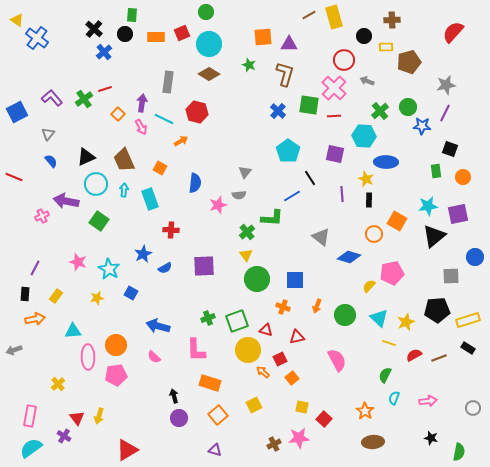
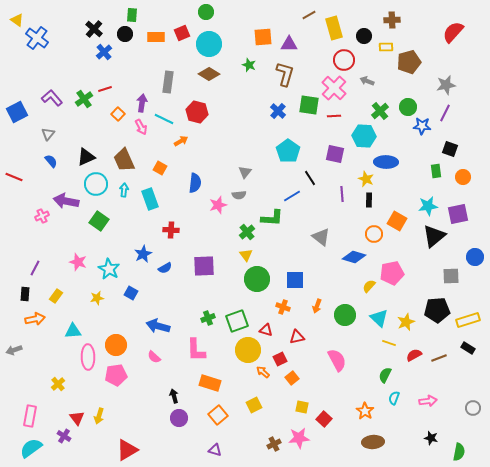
yellow rectangle at (334, 17): moved 11 px down
blue diamond at (349, 257): moved 5 px right
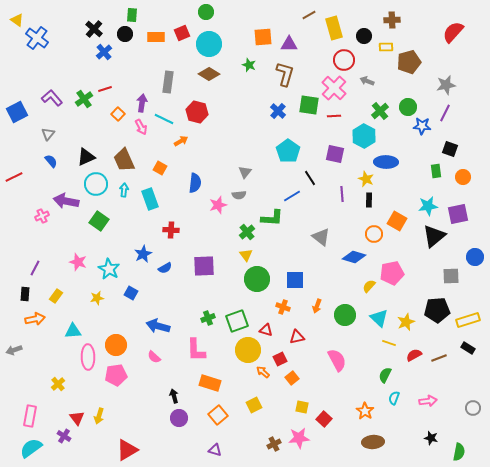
cyan hexagon at (364, 136): rotated 25 degrees clockwise
red line at (14, 177): rotated 48 degrees counterclockwise
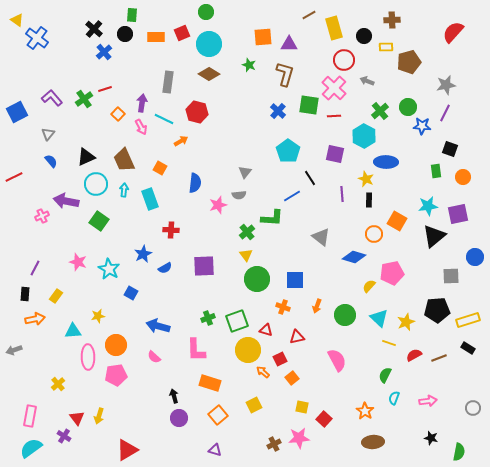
yellow star at (97, 298): moved 1 px right, 18 px down
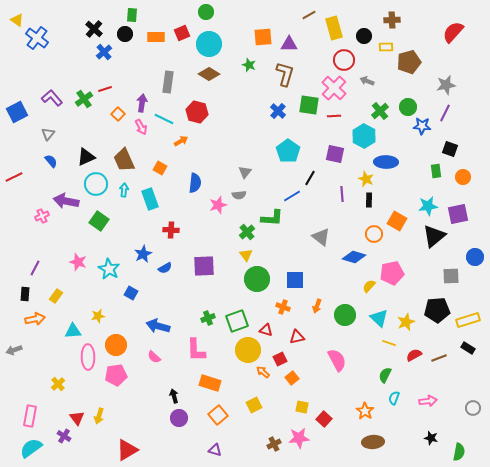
black line at (310, 178): rotated 63 degrees clockwise
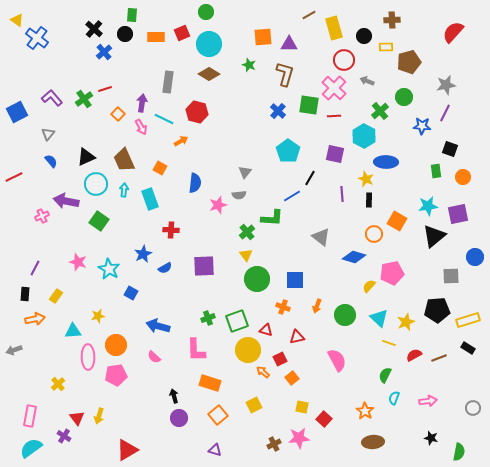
green circle at (408, 107): moved 4 px left, 10 px up
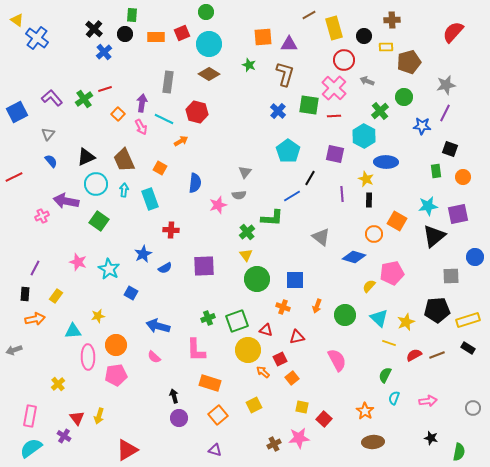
brown line at (439, 358): moved 2 px left, 3 px up
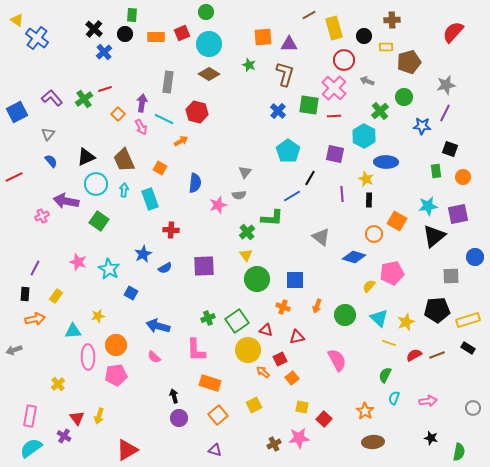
green square at (237, 321): rotated 15 degrees counterclockwise
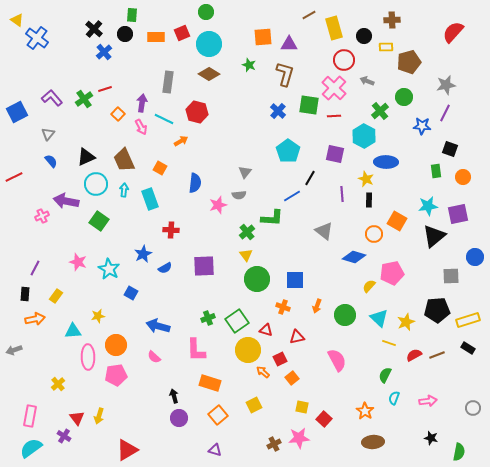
gray triangle at (321, 237): moved 3 px right, 6 px up
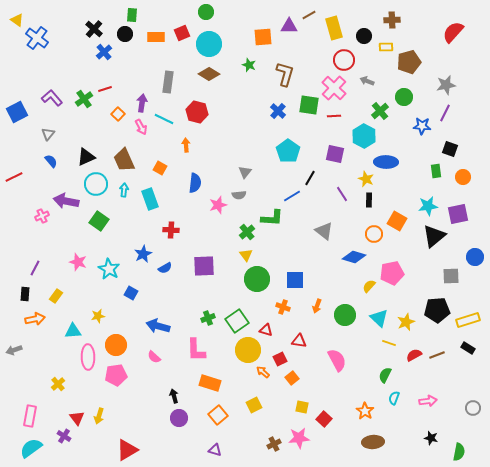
purple triangle at (289, 44): moved 18 px up
orange arrow at (181, 141): moved 5 px right, 4 px down; rotated 64 degrees counterclockwise
purple line at (342, 194): rotated 28 degrees counterclockwise
red triangle at (297, 337): moved 2 px right, 4 px down; rotated 21 degrees clockwise
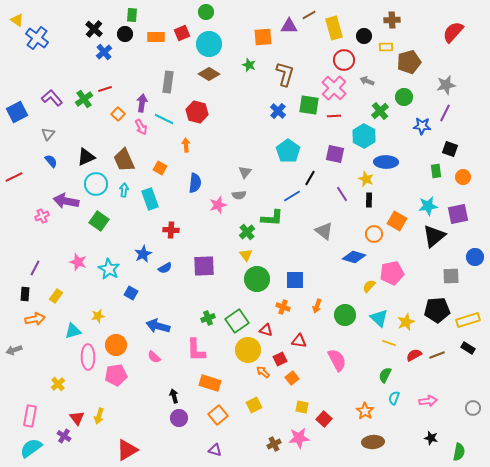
cyan triangle at (73, 331): rotated 12 degrees counterclockwise
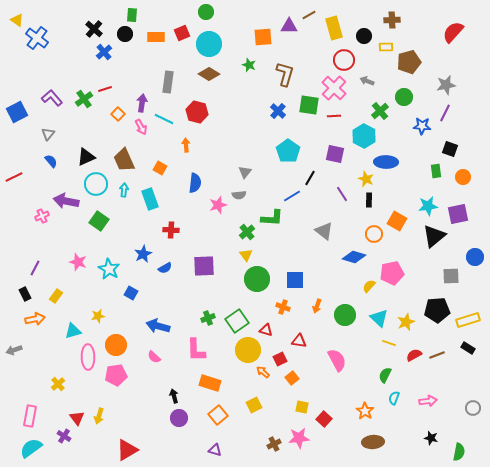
black rectangle at (25, 294): rotated 32 degrees counterclockwise
